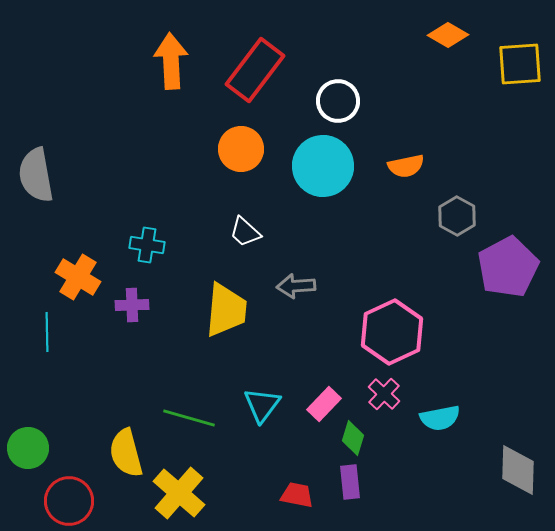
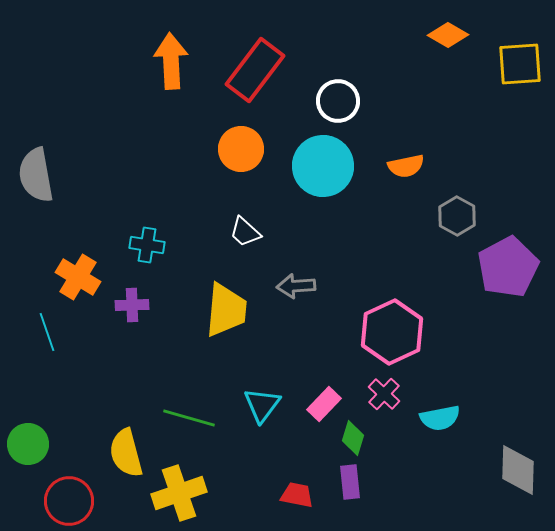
cyan line: rotated 18 degrees counterclockwise
green circle: moved 4 px up
yellow cross: rotated 30 degrees clockwise
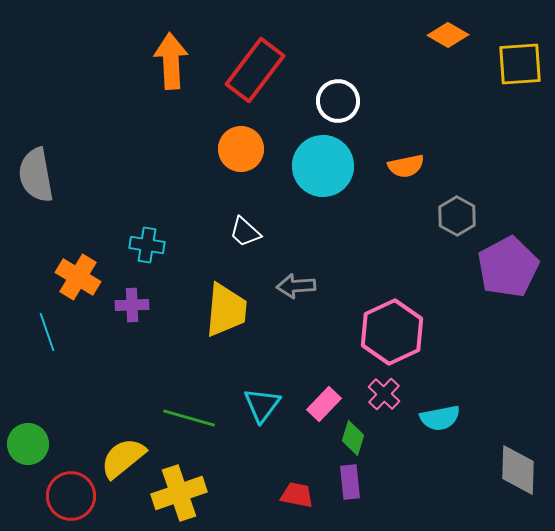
yellow semicircle: moved 3 px left, 5 px down; rotated 66 degrees clockwise
red circle: moved 2 px right, 5 px up
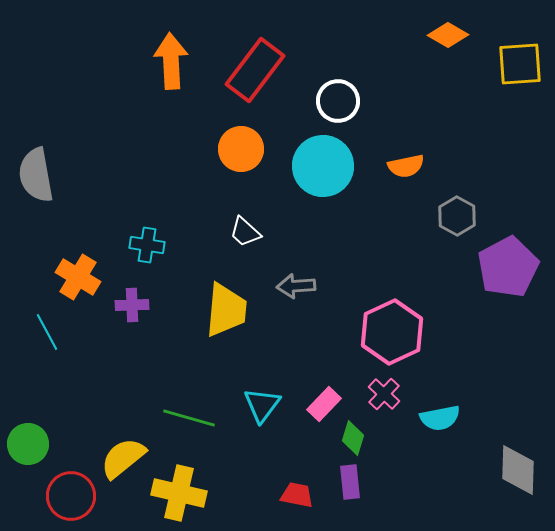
cyan line: rotated 9 degrees counterclockwise
yellow cross: rotated 32 degrees clockwise
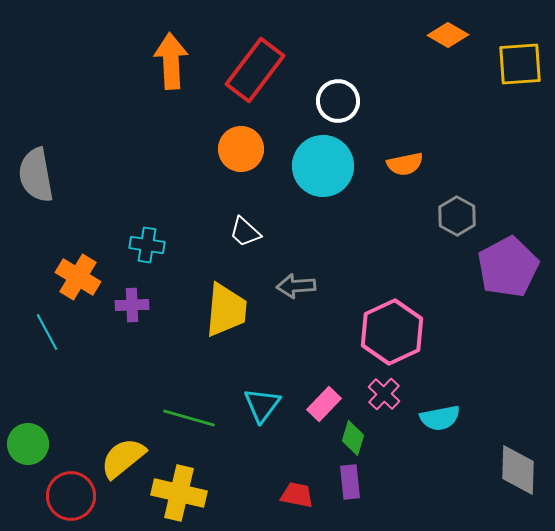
orange semicircle: moved 1 px left, 2 px up
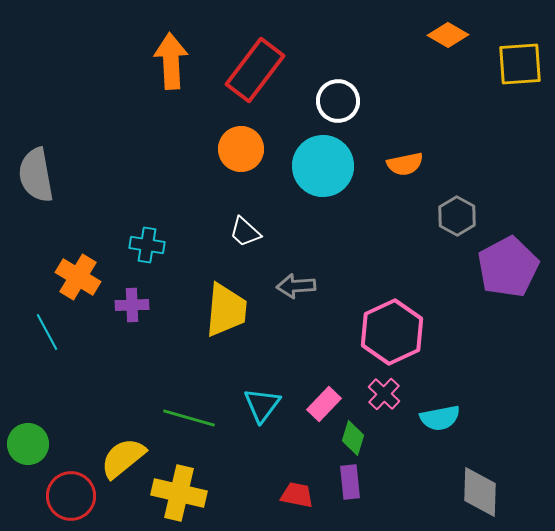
gray diamond: moved 38 px left, 22 px down
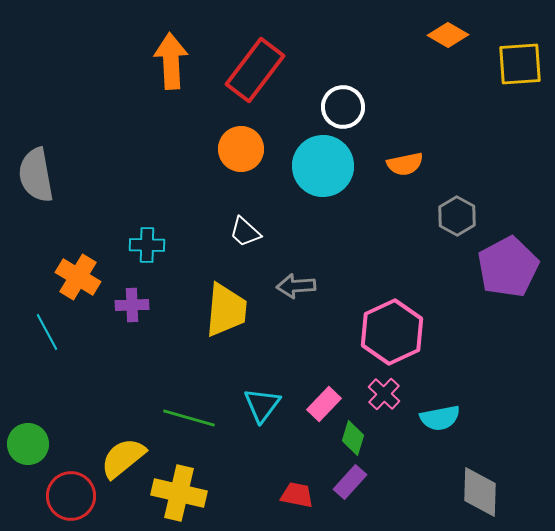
white circle: moved 5 px right, 6 px down
cyan cross: rotated 8 degrees counterclockwise
purple rectangle: rotated 48 degrees clockwise
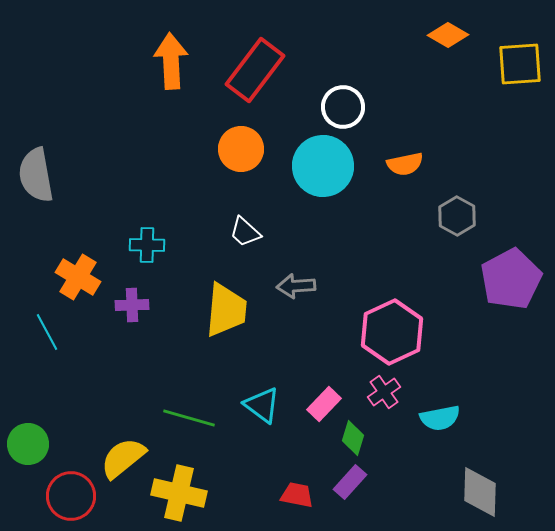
purple pentagon: moved 3 px right, 12 px down
pink cross: moved 2 px up; rotated 12 degrees clockwise
cyan triangle: rotated 30 degrees counterclockwise
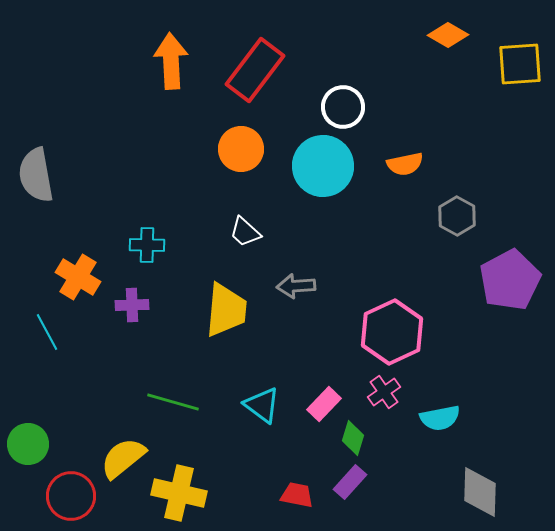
purple pentagon: moved 1 px left, 1 px down
green line: moved 16 px left, 16 px up
